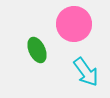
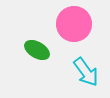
green ellipse: rotated 35 degrees counterclockwise
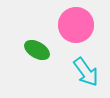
pink circle: moved 2 px right, 1 px down
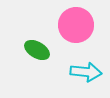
cyan arrow: rotated 48 degrees counterclockwise
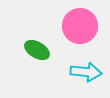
pink circle: moved 4 px right, 1 px down
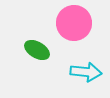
pink circle: moved 6 px left, 3 px up
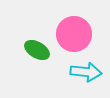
pink circle: moved 11 px down
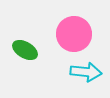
green ellipse: moved 12 px left
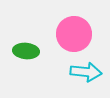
green ellipse: moved 1 px right, 1 px down; rotated 25 degrees counterclockwise
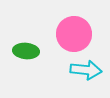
cyan arrow: moved 2 px up
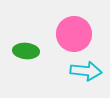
cyan arrow: moved 1 px down
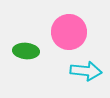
pink circle: moved 5 px left, 2 px up
